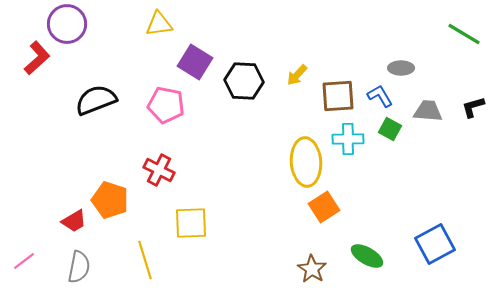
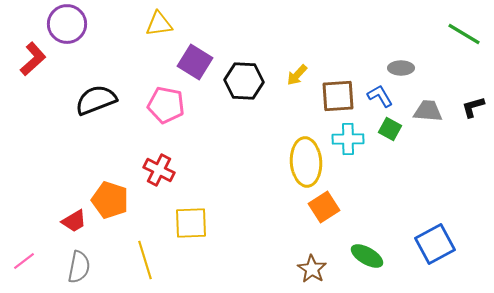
red L-shape: moved 4 px left, 1 px down
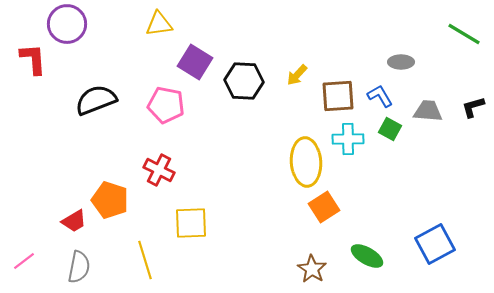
red L-shape: rotated 52 degrees counterclockwise
gray ellipse: moved 6 px up
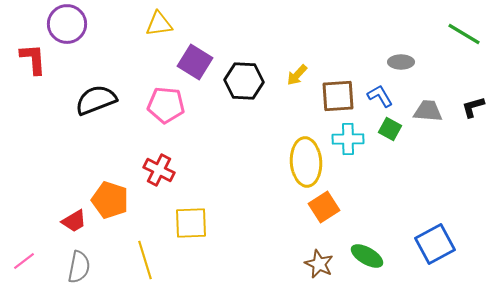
pink pentagon: rotated 6 degrees counterclockwise
brown star: moved 7 px right, 5 px up; rotated 8 degrees counterclockwise
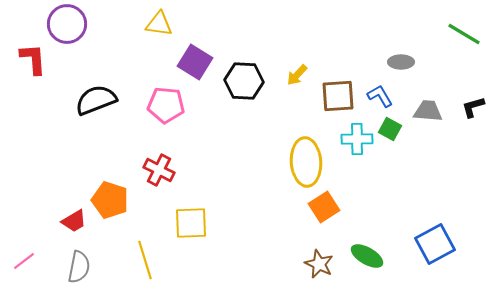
yellow triangle: rotated 16 degrees clockwise
cyan cross: moved 9 px right
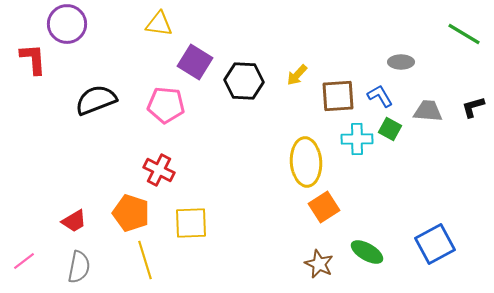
orange pentagon: moved 21 px right, 13 px down
green ellipse: moved 4 px up
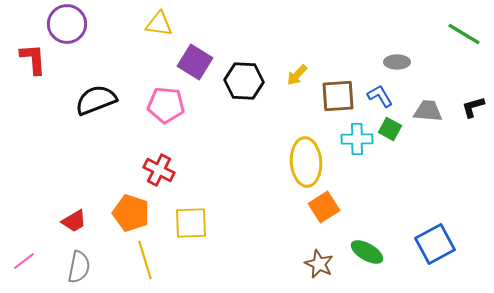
gray ellipse: moved 4 px left
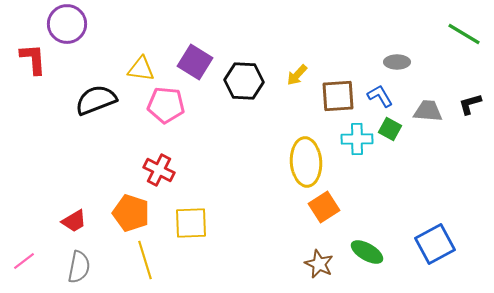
yellow triangle: moved 18 px left, 45 px down
black L-shape: moved 3 px left, 3 px up
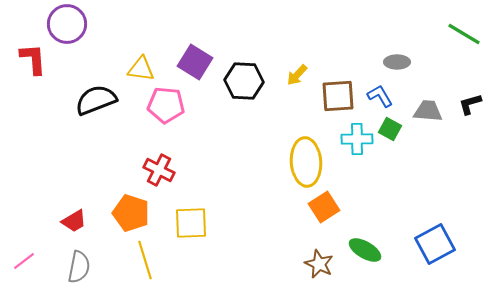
green ellipse: moved 2 px left, 2 px up
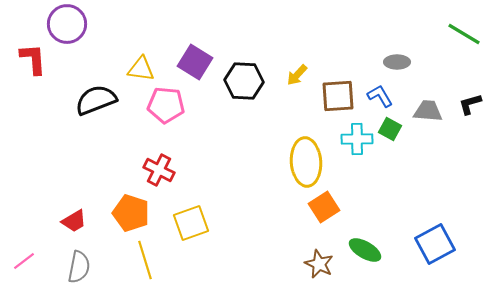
yellow square: rotated 18 degrees counterclockwise
